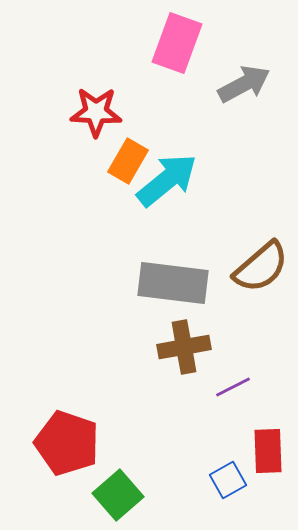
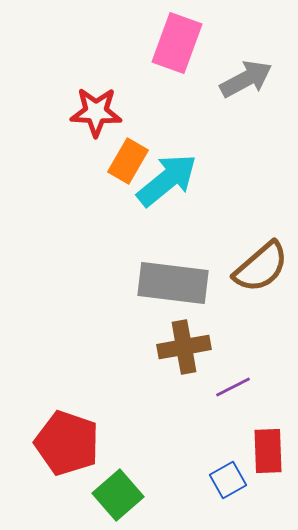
gray arrow: moved 2 px right, 5 px up
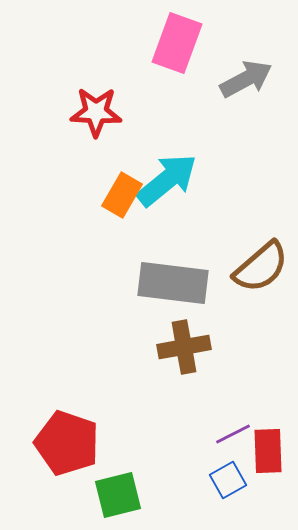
orange rectangle: moved 6 px left, 34 px down
purple line: moved 47 px down
green square: rotated 27 degrees clockwise
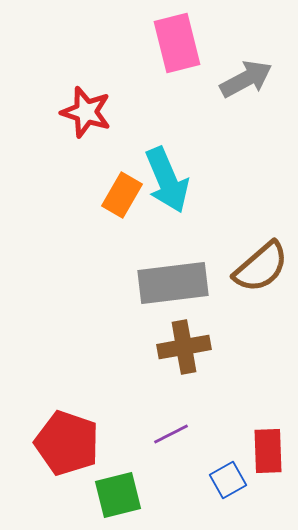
pink rectangle: rotated 34 degrees counterclockwise
red star: moved 10 px left; rotated 15 degrees clockwise
cyan arrow: rotated 106 degrees clockwise
gray rectangle: rotated 14 degrees counterclockwise
purple line: moved 62 px left
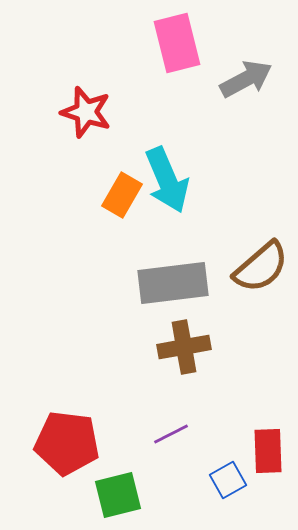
red pentagon: rotated 12 degrees counterclockwise
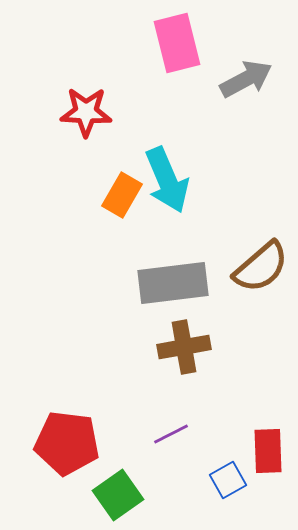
red star: rotated 15 degrees counterclockwise
green square: rotated 21 degrees counterclockwise
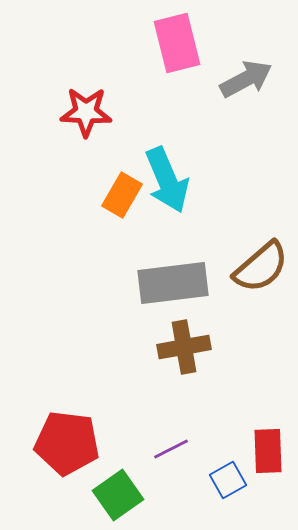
purple line: moved 15 px down
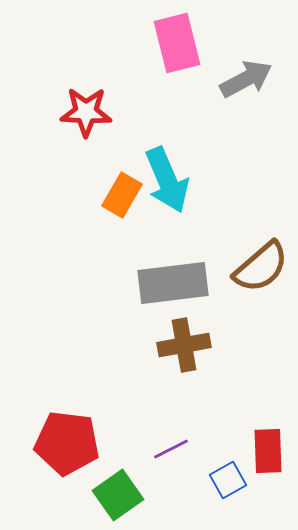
brown cross: moved 2 px up
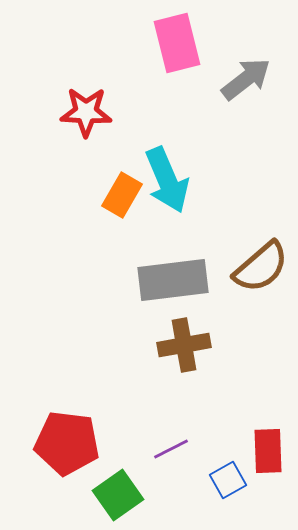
gray arrow: rotated 10 degrees counterclockwise
gray rectangle: moved 3 px up
